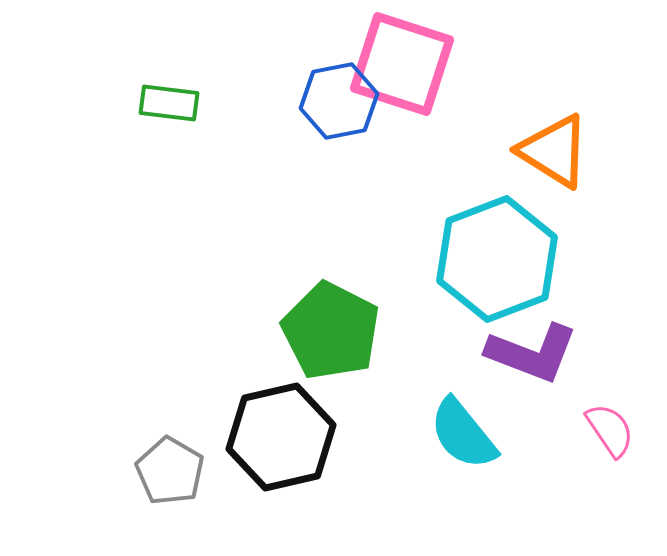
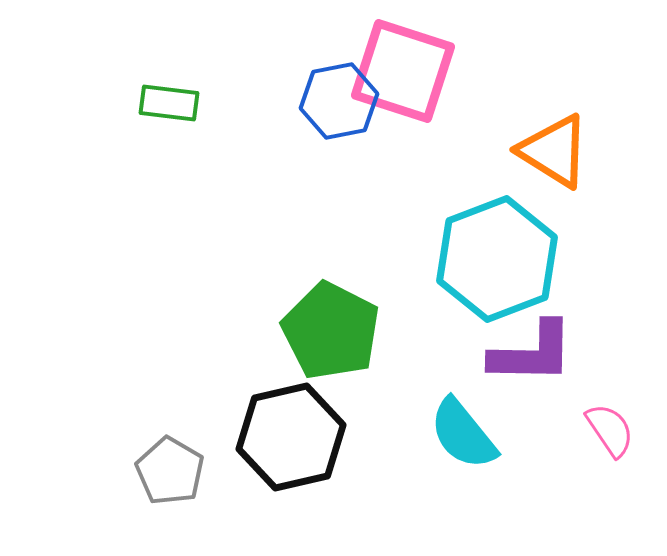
pink square: moved 1 px right, 7 px down
purple L-shape: rotated 20 degrees counterclockwise
black hexagon: moved 10 px right
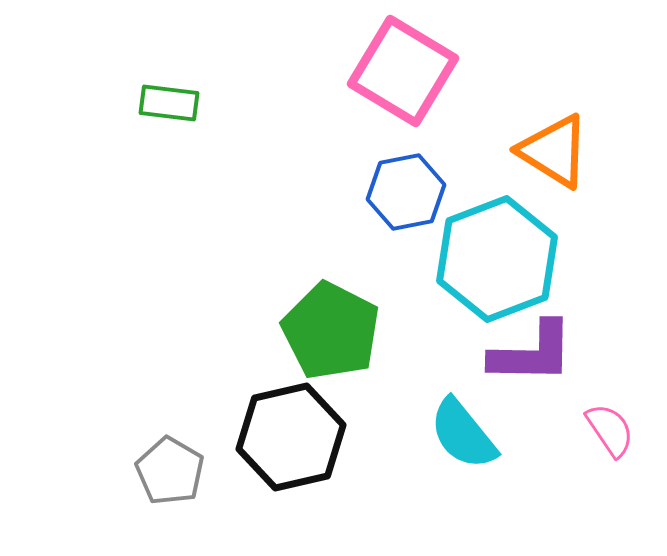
pink square: rotated 13 degrees clockwise
blue hexagon: moved 67 px right, 91 px down
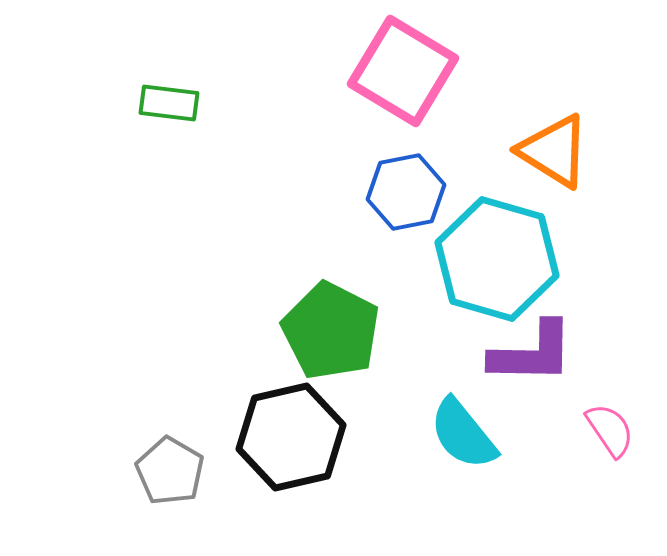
cyan hexagon: rotated 23 degrees counterclockwise
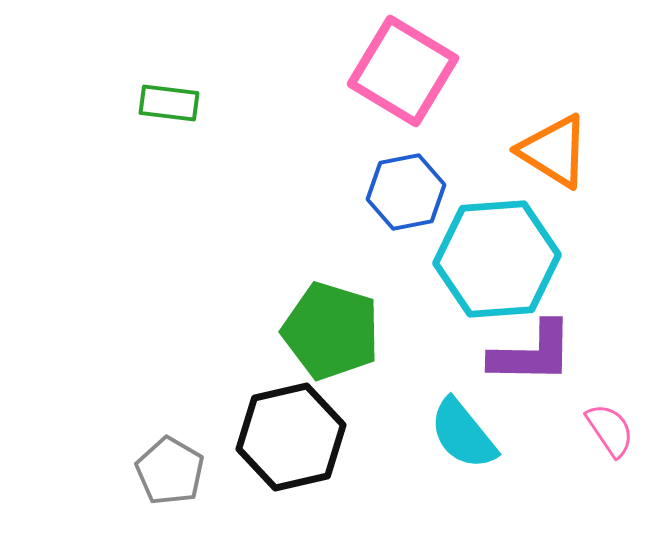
cyan hexagon: rotated 20 degrees counterclockwise
green pentagon: rotated 10 degrees counterclockwise
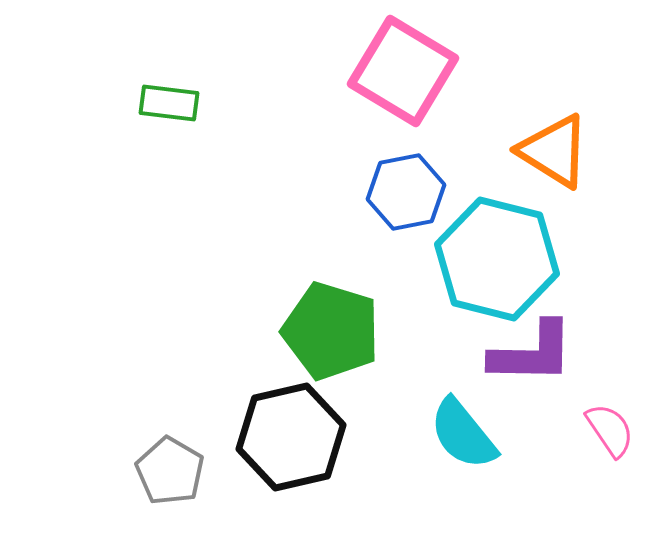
cyan hexagon: rotated 18 degrees clockwise
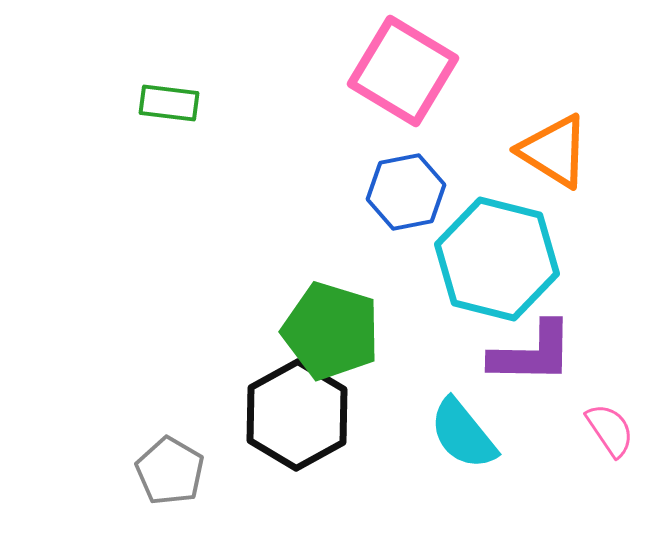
black hexagon: moved 6 px right, 22 px up; rotated 16 degrees counterclockwise
